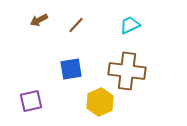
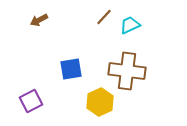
brown line: moved 28 px right, 8 px up
purple square: rotated 15 degrees counterclockwise
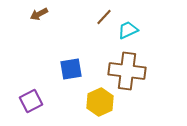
brown arrow: moved 6 px up
cyan trapezoid: moved 2 px left, 5 px down
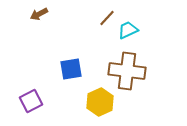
brown line: moved 3 px right, 1 px down
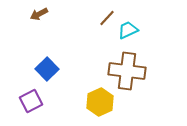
blue square: moved 24 px left; rotated 35 degrees counterclockwise
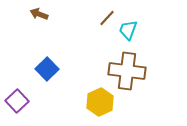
brown arrow: rotated 48 degrees clockwise
cyan trapezoid: rotated 45 degrees counterclockwise
purple square: moved 14 px left; rotated 15 degrees counterclockwise
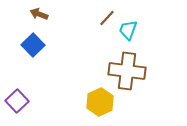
blue square: moved 14 px left, 24 px up
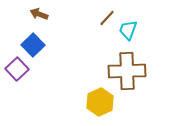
brown cross: rotated 9 degrees counterclockwise
purple square: moved 32 px up
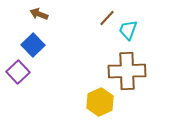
purple square: moved 1 px right, 3 px down
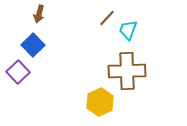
brown arrow: rotated 96 degrees counterclockwise
